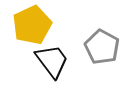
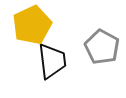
black trapezoid: rotated 30 degrees clockwise
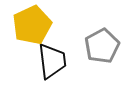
gray pentagon: moved 1 px up; rotated 16 degrees clockwise
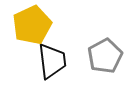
gray pentagon: moved 3 px right, 10 px down
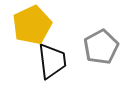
gray pentagon: moved 4 px left, 9 px up
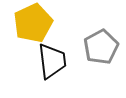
yellow pentagon: moved 1 px right, 2 px up
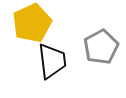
yellow pentagon: moved 1 px left
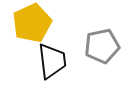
gray pentagon: moved 1 px right, 1 px up; rotated 16 degrees clockwise
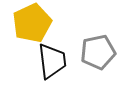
gray pentagon: moved 4 px left, 6 px down
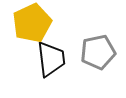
black trapezoid: moved 1 px left, 2 px up
